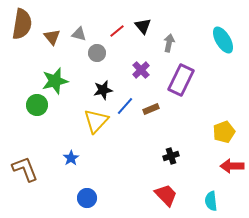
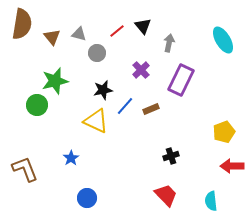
yellow triangle: rotated 48 degrees counterclockwise
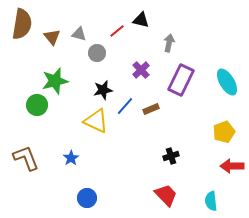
black triangle: moved 2 px left, 6 px up; rotated 36 degrees counterclockwise
cyan ellipse: moved 4 px right, 42 px down
brown L-shape: moved 1 px right, 11 px up
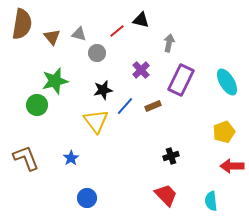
brown rectangle: moved 2 px right, 3 px up
yellow triangle: rotated 28 degrees clockwise
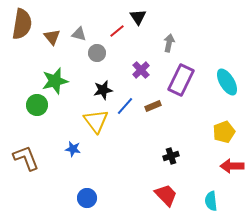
black triangle: moved 3 px left, 3 px up; rotated 42 degrees clockwise
blue star: moved 2 px right, 9 px up; rotated 28 degrees counterclockwise
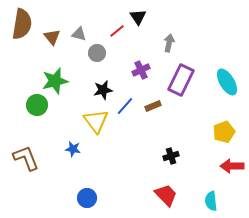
purple cross: rotated 18 degrees clockwise
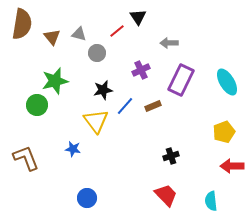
gray arrow: rotated 102 degrees counterclockwise
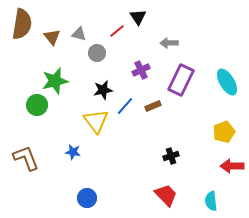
blue star: moved 3 px down
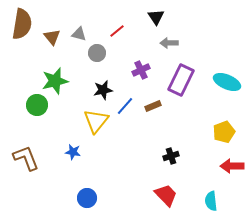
black triangle: moved 18 px right
cyan ellipse: rotated 36 degrees counterclockwise
yellow triangle: rotated 16 degrees clockwise
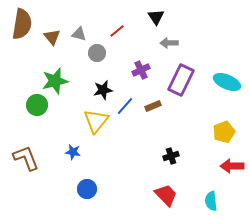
blue circle: moved 9 px up
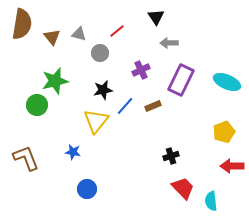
gray circle: moved 3 px right
red trapezoid: moved 17 px right, 7 px up
